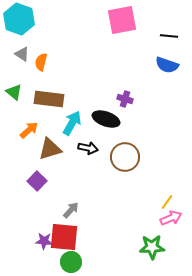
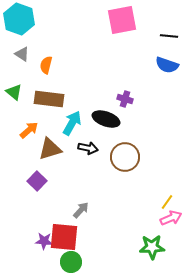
orange semicircle: moved 5 px right, 3 px down
gray arrow: moved 10 px right
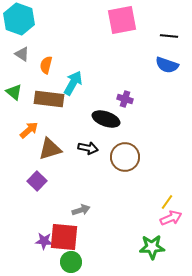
cyan arrow: moved 1 px right, 40 px up
gray arrow: rotated 30 degrees clockwise
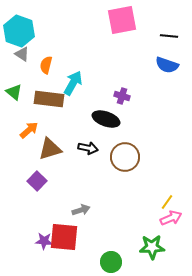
cyan hexagon: moved 12 px down
purple cross: moved 3 px left, 3 px up
green circle: moved 40 px right
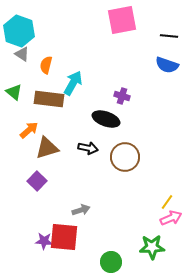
brown triangle: moved 3 px left, 1 px up
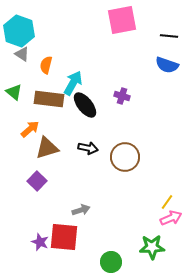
black ellipse: moved 21 px left, 14 px up; rotated 32 degrees clockwise
orange arrow: moved 1 px right, 1 px up
purple star: moved 4 px left, 1 px down; rotated 18 degrees clockwise
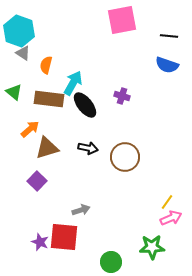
gray triangle: moved 1 px right, 1 px up
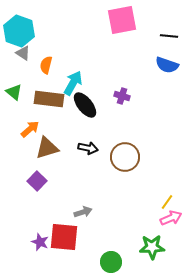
gray arrow: moved 2 px right, 2 px down
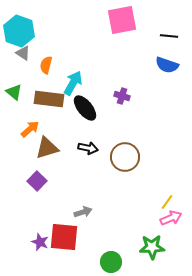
black ellipse: moved 3 px down
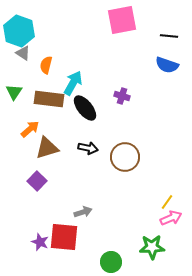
green triangle: rotated 24 degrees clockwise
